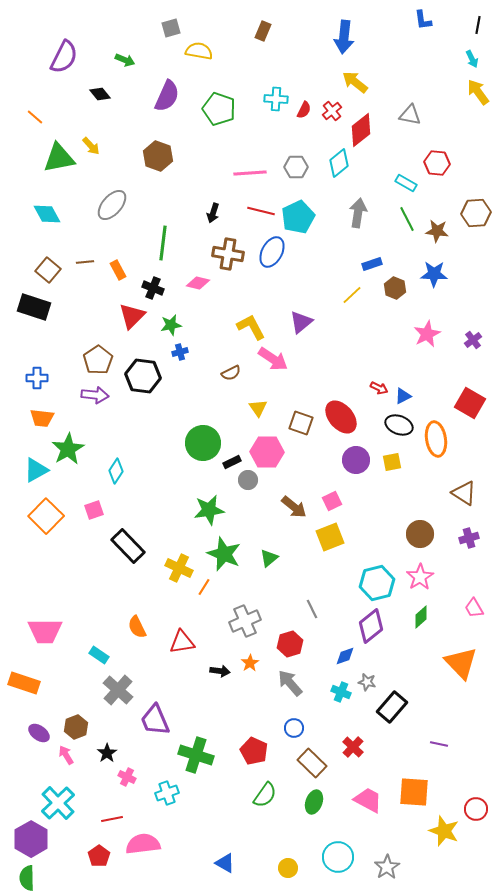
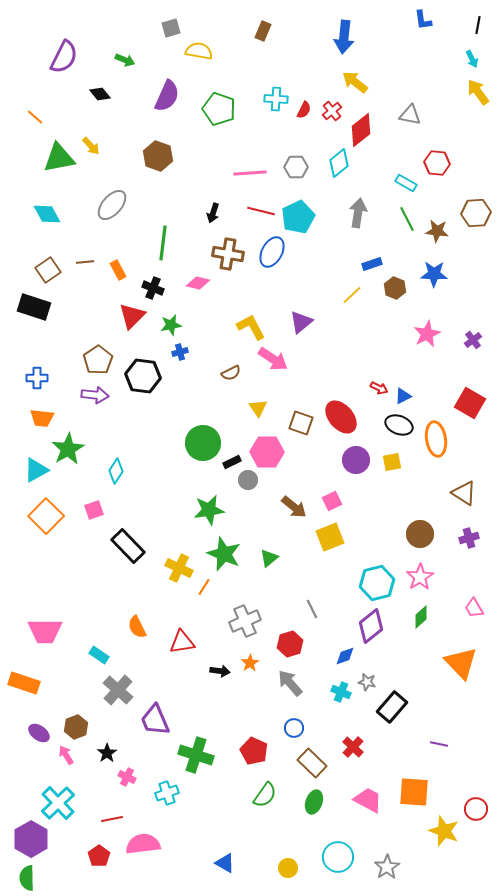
brown square at (48, 270): rotated 15 degrees clockwise
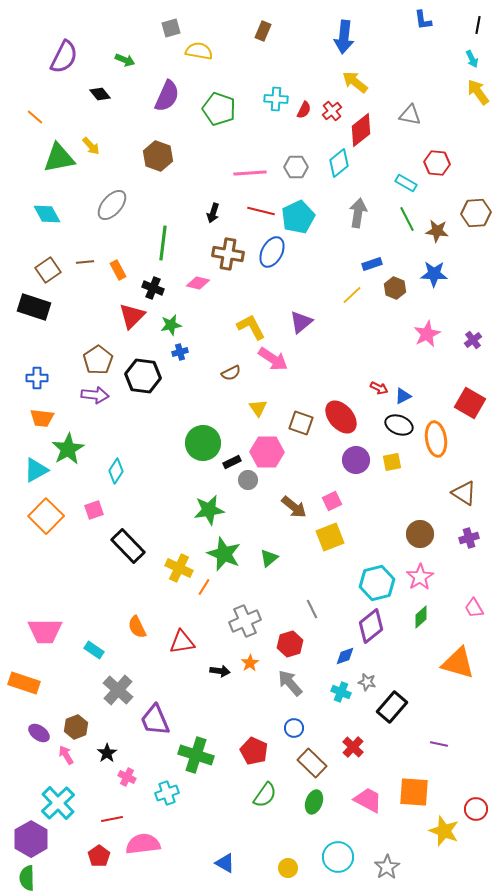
cyan rectangle at (99, 655): moved 5 px left, 5 px up
orange triangle at (461, 663): moved 3 px left; rotated 30 degrees counterclockwise
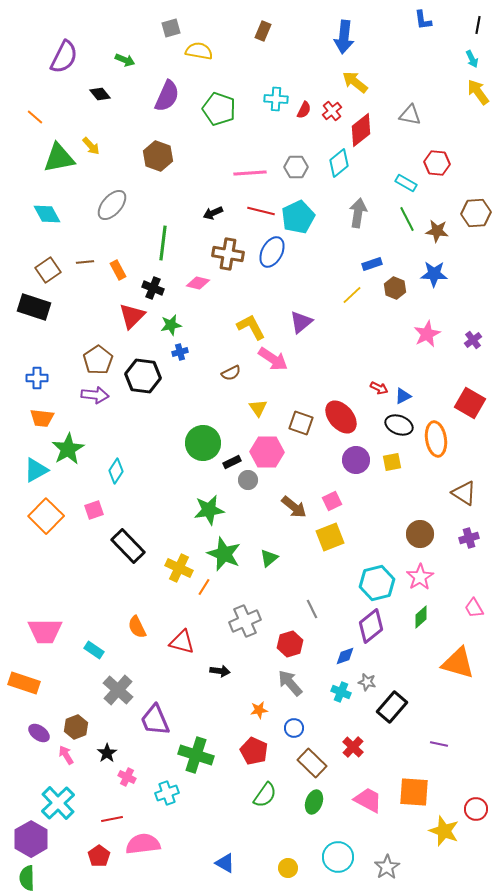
black arrow at (213, 213): rotated 48 degrees clockwise
red triangle at (182, 642): rotated 24 degrees clockwise
orange star at (250, 663): moved 9 px right, 47 px down; rotated 24 degrees clockwise
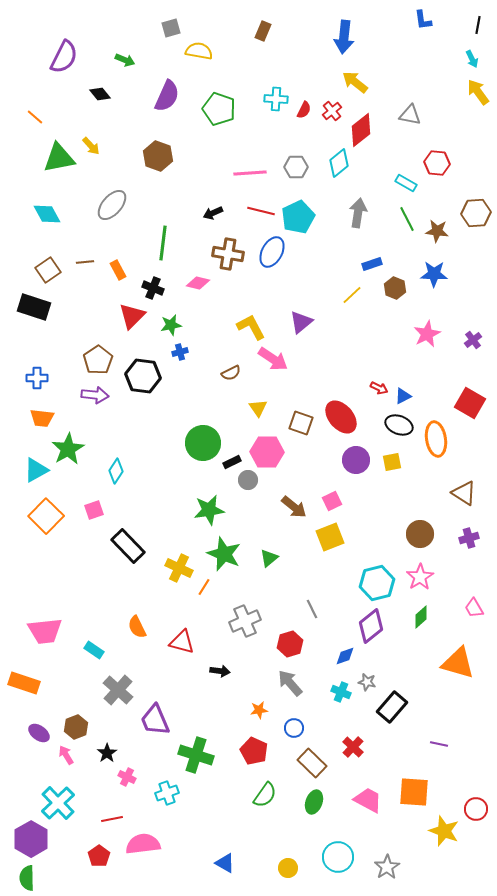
pink trapezoid at (45, 631): rotated 6 degrees counterclockwise
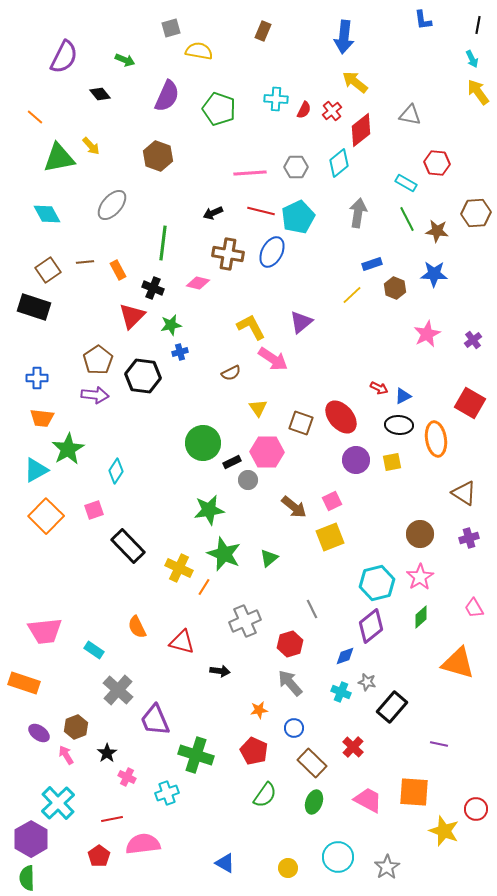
black ellipse at (399, 425): rotated 16 degrees counterclockwise
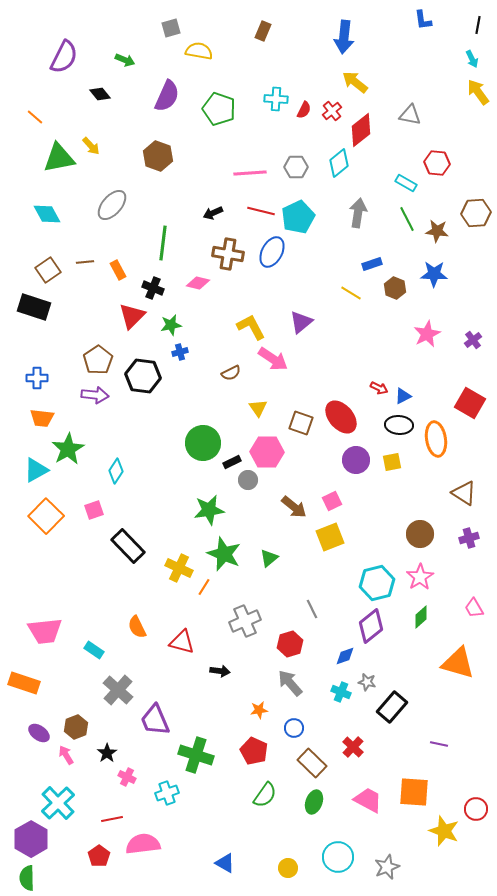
yellow line at (352, 295): moved 1 px left, 2 px up; rotated 75 degrees clockwise
gray star at (387, 867): rotated 10 degrees clockwise
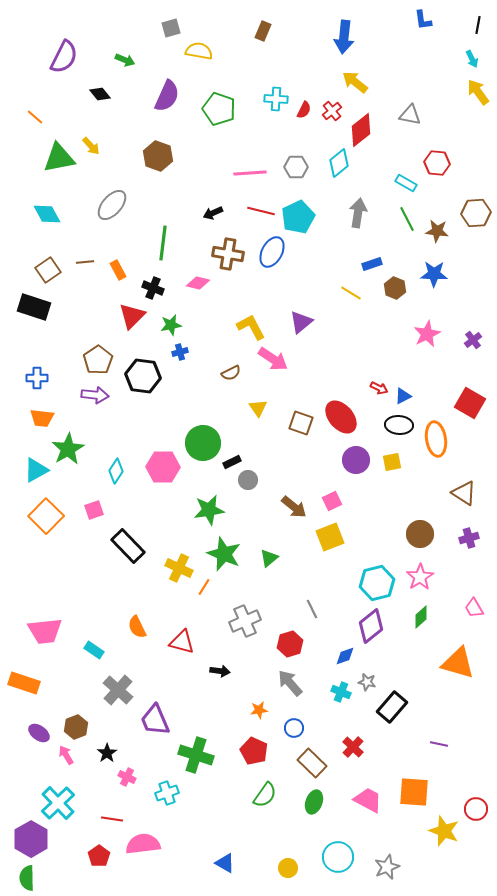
pink hexagon at (267, 452): moved 104 px left, 15 px down
red line at (112, 819): rotated 20 degrees clockwise
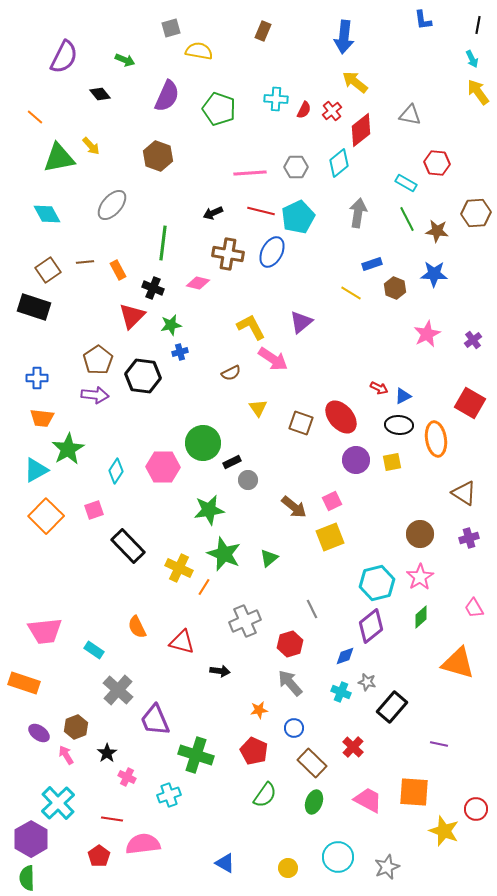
cyan cross at (167, 793): moved 2 px right, 2 px down
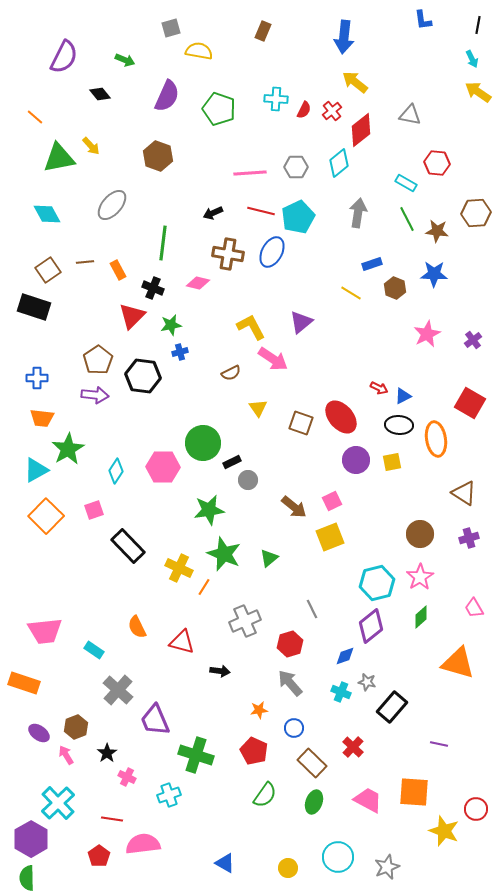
yellow arrow at (478, 92): rotated 20 degrees counterclockwise
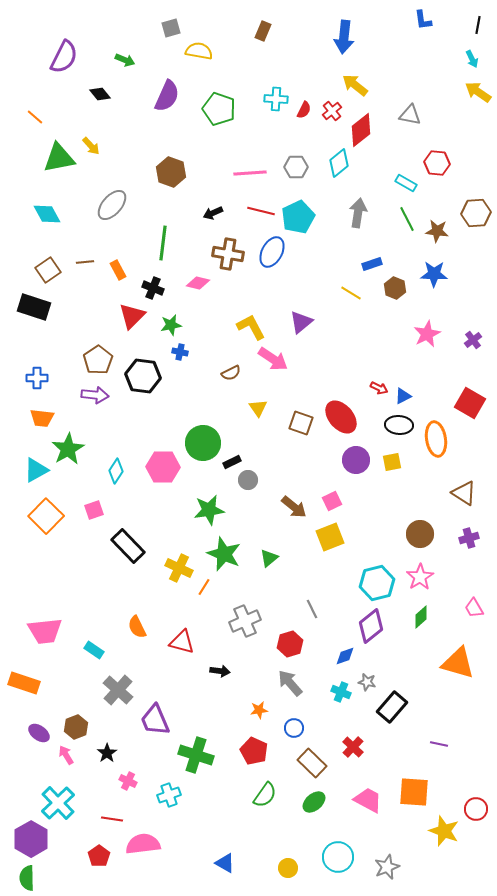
yellow arrow at (355, 82): moved 3 px down
brown hexagon at (158, 156): moved 13 px right, 16 px down
blue cross at (180, 352): rotated 28 degrees clockwise
pink cross at (127, 777): moved 1 px right, 4 px down
green ellipse at (314, 802): rotated 30 degrees clockwise
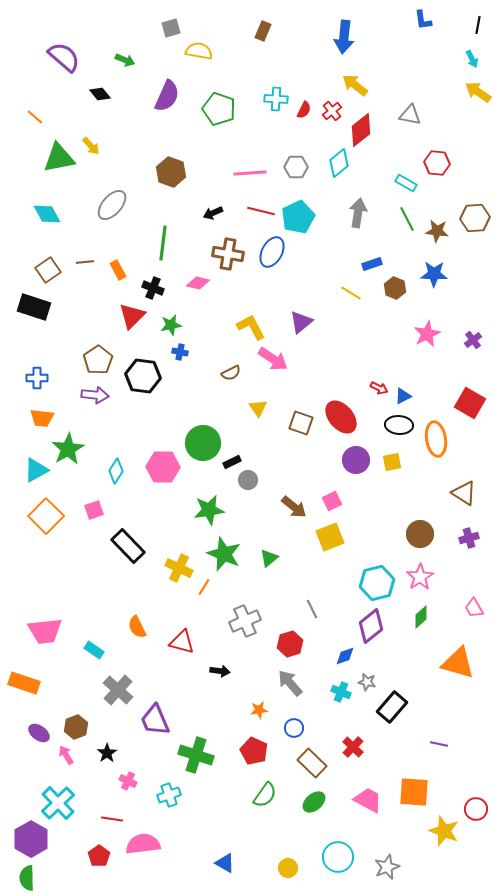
purple semicircle at (64, 57): rotated 76 degrees counterclockwise
brown hexagon at (476, 213): moved 1 px left, 5 px down
